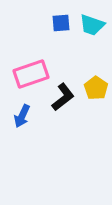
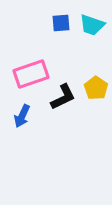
black L-shape: rotated 12 degrees clockwise
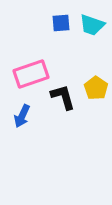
black L-shape: rotated 80 degrees counterclockwise
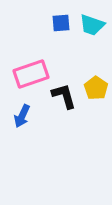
black L-shape: moved 1 px right, 1 px up
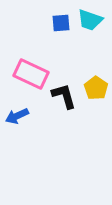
cyan trapezoid: moved 2 px left, 5 px up
pink rectangle: rotated 44 degrees clockwise
blue arrow: moved 5 px left; rotated 40 degrees clockwise
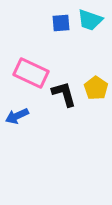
pink rectangle: moved 1 px up
black L-shape: moved 2 px up
